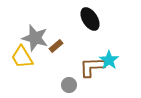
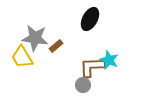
black ellipse: rotated 60 degrees clockwise
gray star: rotated 8 degrees counterclockwise
cyan star: rotated 12 degrees counterclockwise
gray circle: moved 14 px right
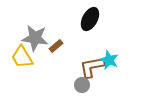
brown L-shape: rotated 8 degrees counterclockwise
gray circle: moved 1 px left
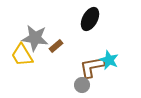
yellow trapezoid: moved 2 px up
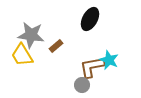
gray star: moved 4 px left, 3 px up
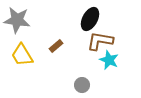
gray star: moved 14 px left, 15 px up
brown L-shape: moved 8 px right, 26 px up; rotated 20 degrees clockwise
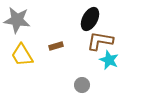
brown rectangle: rotated 24 degrees clockwise
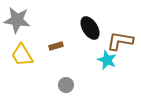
black ellipse: moved 9 px down; rotated 60 degrees counterclockwise
brown L-shape: moved 20 px right
cyan star: moved 2 px left
gray circle: moved 16 px left
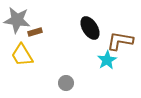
brown rectangle: moved 21 px left, 14 px up
cyan star: rotated 18 degrees clockwise
gray circle: moved 2 px up
